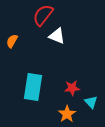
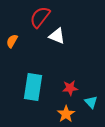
red semicircle: moved 3 px left, 2 px down
red star: moved 2 px left
orange star: moved 1 px left
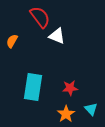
red semicircle: rotated 105 degrees clockwise
cyan triangle: moved 7 px down
